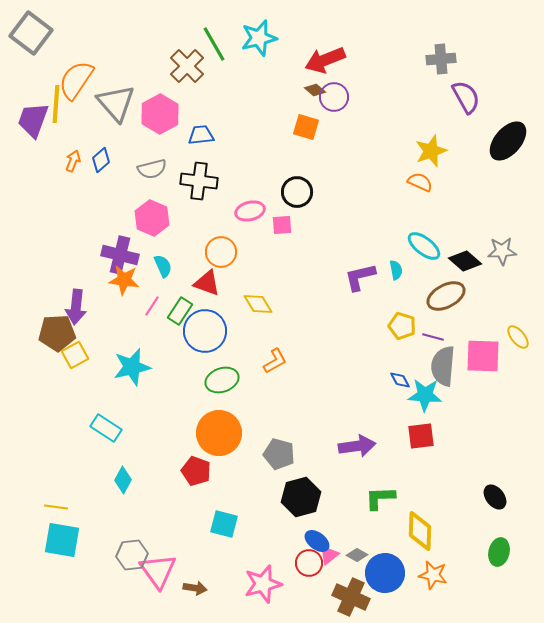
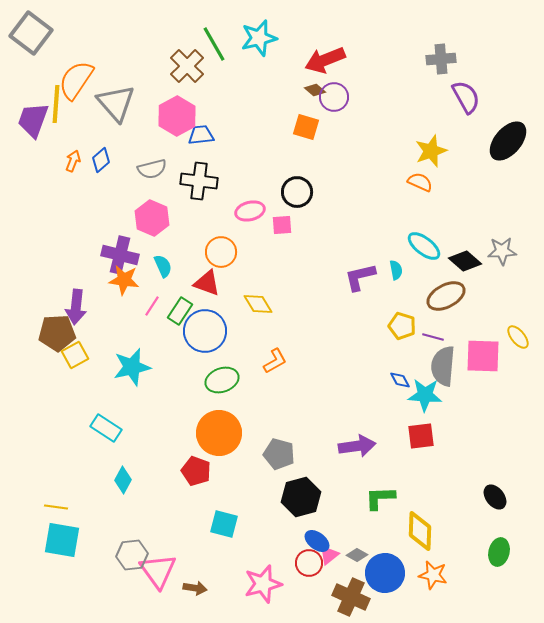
pink hexagon at (160, 114): moved 17 px right, 2 px down
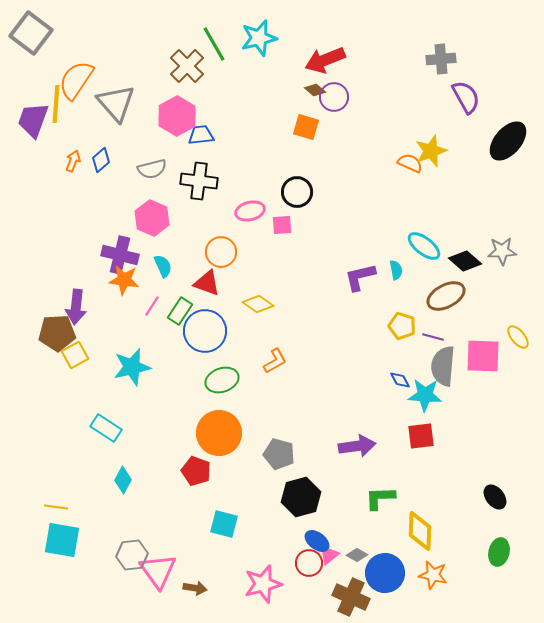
orange semicircle at (420, 182): moved 10 px left, 19 px up
yellow diamond at (258, 304): rotated 24 degrees counterclockwise
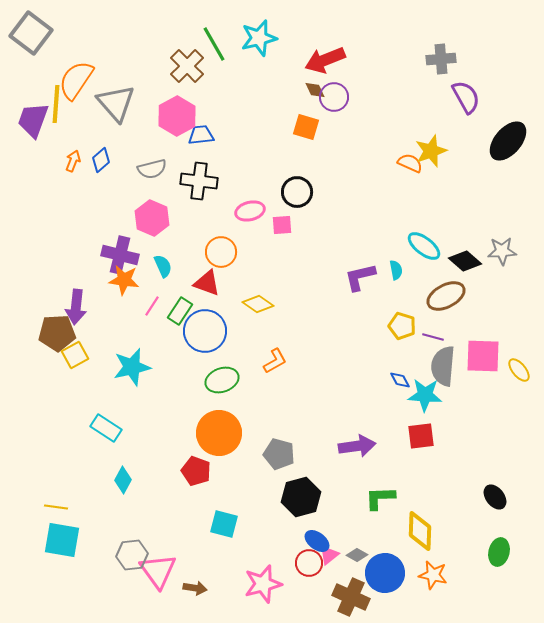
brown diamond at (315, 90): rotated 25 degrees clockwise
yellow ellipse at (518, 337): moved 1 px right, 33 px down
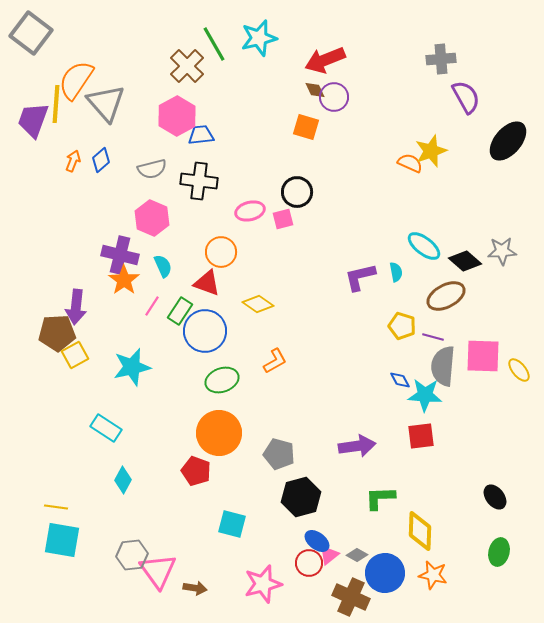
gray triangle at (116, 103): moved 10 px left
pink square at (282, 225): moved 1 px right, 6 px up; rotated 10 degrees counterclockwise
cyan semicircle at (396, 270): moved 2 px down
orange star at (124, 280): rotated 28 degrees clockwise
cyan square at (224, 524): moved 8 px right
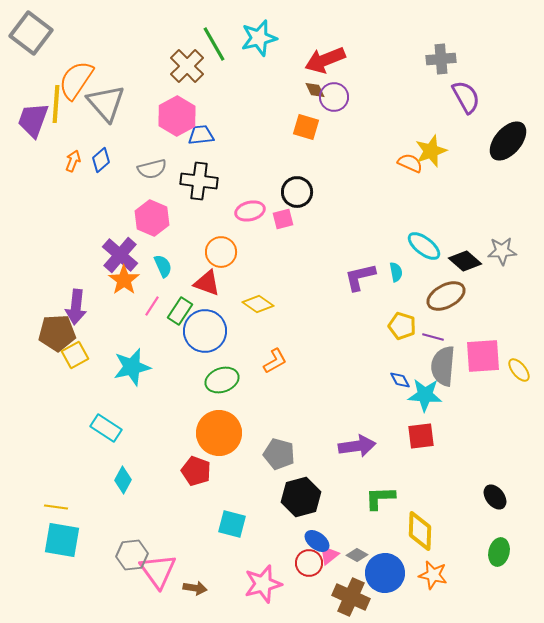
purple cross at (120, 255): rotated 27 degrees clockwise
pink square at (483, 356): rotated 6 degrees counterclockwise
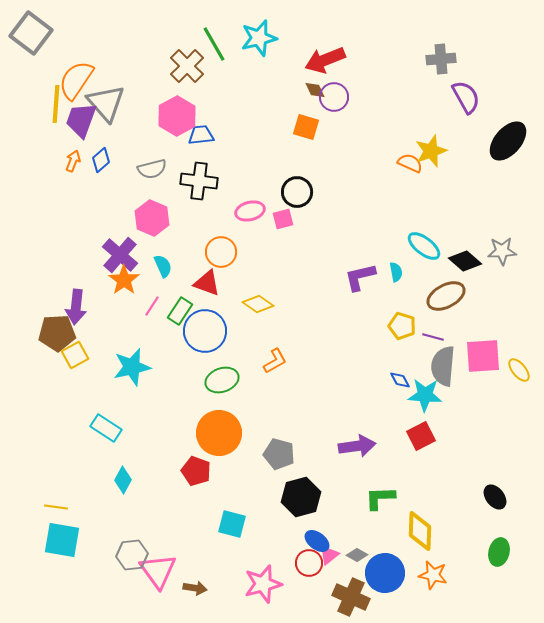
purple trapezoid at (33, 120): moved 48 px right
red square at (421, 436): rotated 20 degrees counterclockwise
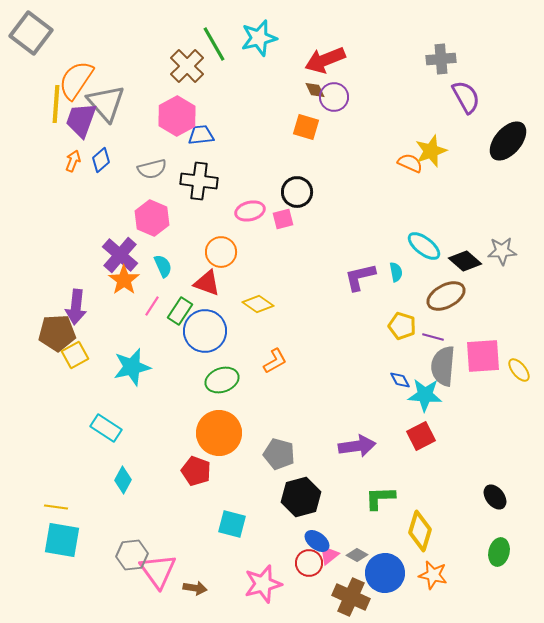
yellow diamond at (420, 531): rotated 15 degrees clockwise
